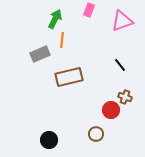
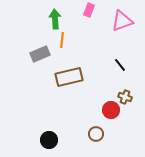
green arrow: rotated 30 degrees counterclockwise
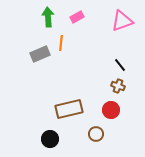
pink rectangle: moved 12 px left, 7 px down; rotated 40 degrees clockwise
green arrow: moved 7 px left, 2 px up
orange line: moved 1 px left, 3 px down
brown rectangle: moved 32 px down
brown cross: moved 7 px left, 11 px up
black circle: moved 1 px right, 1 px up
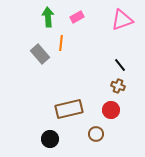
pink triangle: moved 1 px up
gray rectangle: rotated 72 degrees clockwise
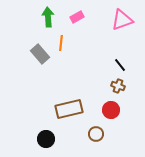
black circle: moved 4 px left
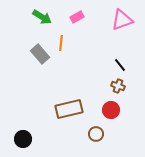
green arrow: moved 6 px left; rotated 126 degrees clockwise
black circle: moved 23 px left
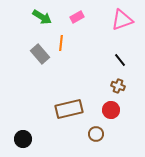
black line: moved 5 px up
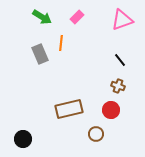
pink rectangle: rotated 16 degrees counterclockwise
gray rectangle: rotated 18 degrees clockwise
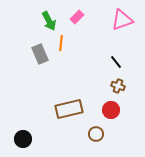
green arrow: moved 7 px right, 4 px down; rotated 30 degrees clockwise
black line: moved 4 px left, 2 px down
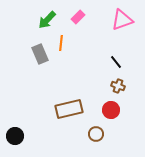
pink rectangle: moved 1 px right
green arrow: moved 2 px left, 1 px up; rotated 72 degrees clockwise
black circle: moved 8 px left, 3 px up
